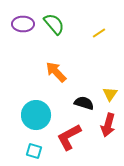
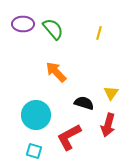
green semicircle: moved 1 px left, 5 px down
yellow line: rotated 40 degrees counterclockwise
yellow triangle: moved 1 px right, 1 px up
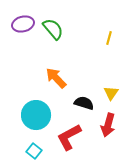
purple ellipse: rotated 15 degrees counterclockwise
yellow line: moved 10 px right, 5 px down
orange arrow: moved 6 px down
cyan square: rotated 21 degrees clockwise
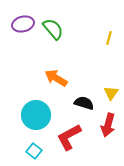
orange arrow: rotated 15 degrees counterclockwise
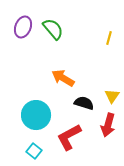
purple ellipse: moved 3 px down; rotated 55 degrees counterclockwise
orange arrow: moved 7 px right
yellow triangle: moved 1 px right, 3 px down
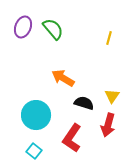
red L-shape: moved 3 px right, 1 px down; rotated 28 degrees counterclockwise
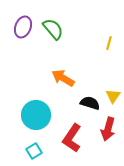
yellow line: moved 5 px down
yellow triangle: moved 1 px right
black semicircle: moved 6 px right
red arrow: moved 4 px down
cyan square: rotated 21 degrees clockwise
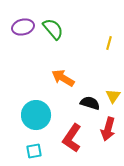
purple ellipse: rotated 55 degrees clockwise
cyan square: rotated 21 degrees clockwise
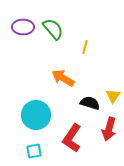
purple ellipse: rotated 15 degrees clockwise
yellow line: moved 24 px left, 4 px down
red arrow: moved 1 px right
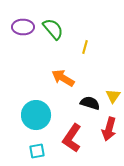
cyan square: moved 3 px right
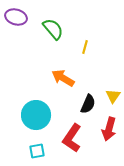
purple ellipse: moved 7 px left, 10 px up; rotated 15 degrees clockwise
black semicircle: moved 2 px left, 1 px down; rotated 96 degrees clockwise
